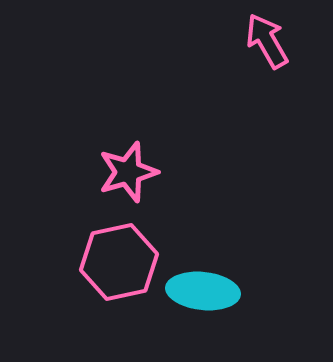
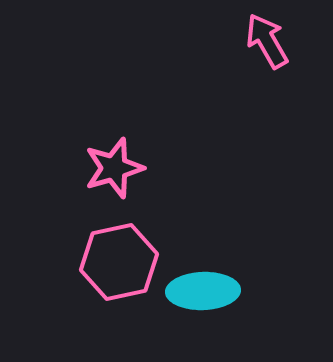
pink star: moved 14 px left, 4 px up
cyan ellipse: rotated 8 degrees counterclockwise
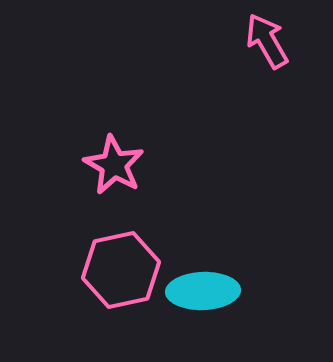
pink star: moved 3 px up; rotated 26 degrees counterclockwise
pink hexagon: moved 2 px right, 8 px down
